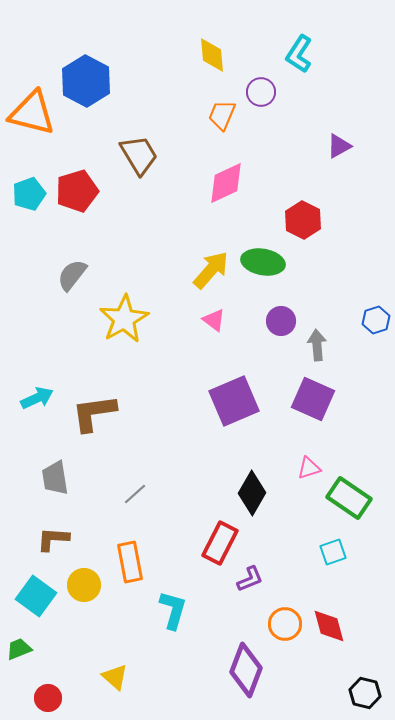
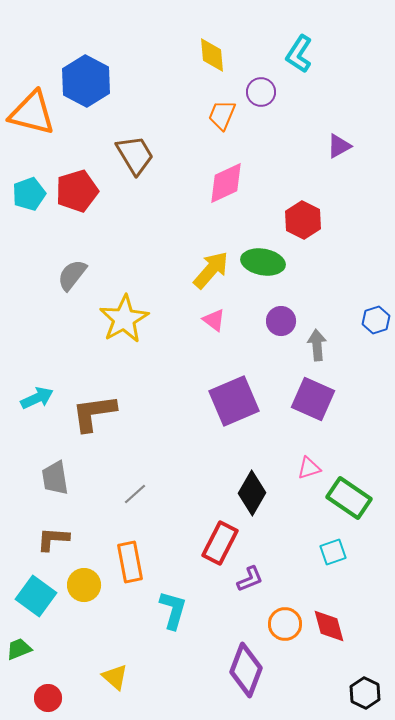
brown trapezoid at (139, 155): moved 4 px left
black hexagon at (365, 693): rotated 12 degrees clockwise
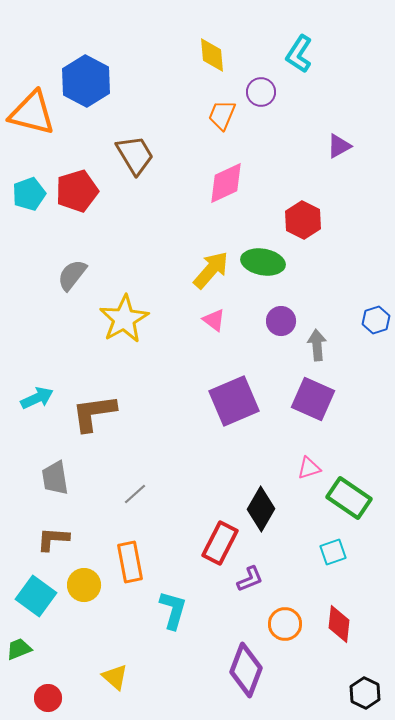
black diamond at (252, 493): moved 9 px right, 16 px down
red diamond at (329, 626): moved 10 px right, 2 px up; rotated 21 degrees clockwise
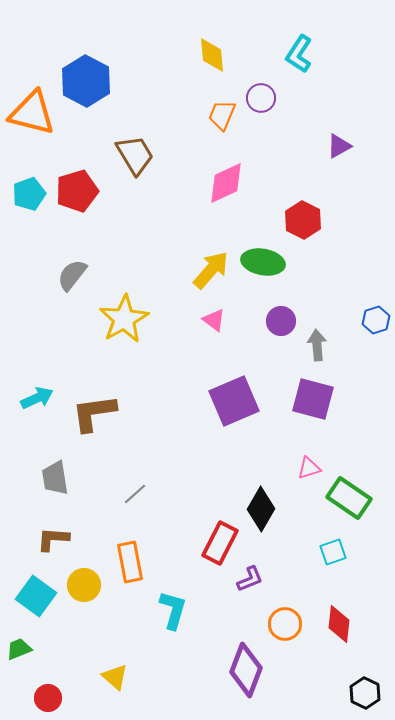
purple circle at (261, 92): moved 6 px down
purple square at (313, 399): rotated 9 degrees counterclockwise
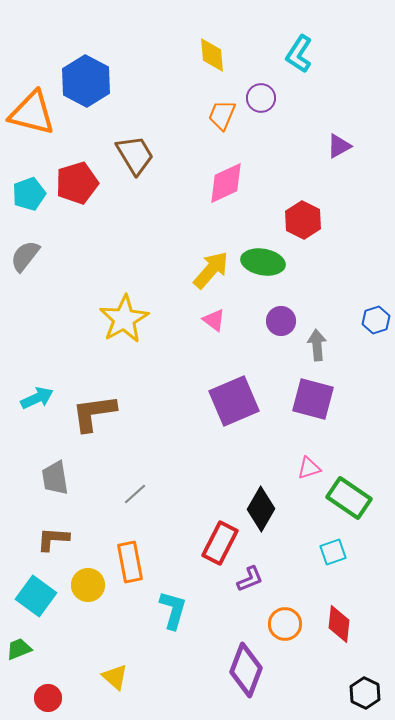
red pentagon at (77, 191): moved 8 px up
gray semicircle at (72, 275): moved 47 px left, 19 px up
yellow circle at (84, 585): moved 4 px right
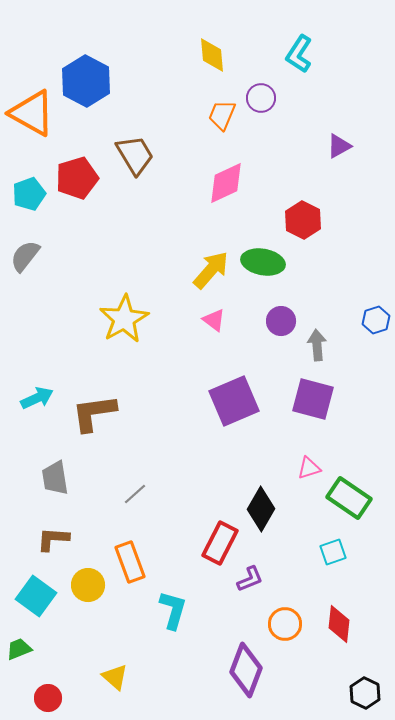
orange triangle at (32, 113): rotated 15 degrees clockwise
red pentagon at (77, 183): moved 5 px up
orange rectangle at (130, 562): rotated 9 degrees counterclockwise
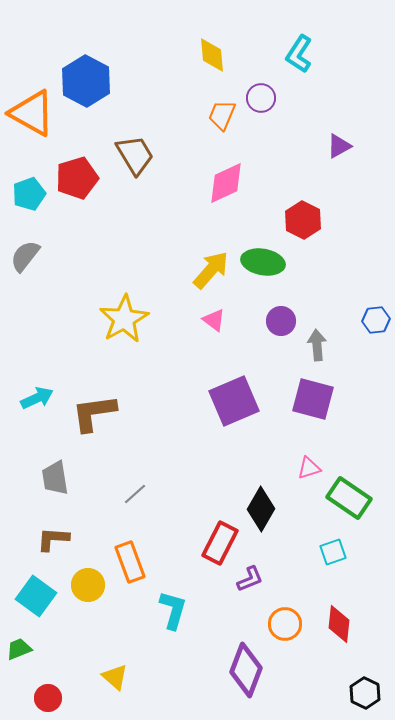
blue hexagon at (376, 320): rotated 12 degrees clockwise
